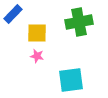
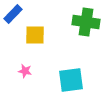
green cross: moved 7 px right; rotated 20 degrees clockwise
yellow square: moved 2 px left, 2 px down
pink star: moved 12 px left, 15 px down
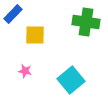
cyan square: rotated 32 degrees counterclockwise
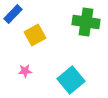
yellow square: rotated 30 degrees counterclockwise
pink star: rotated 16 degrees counterclockwise
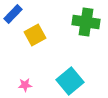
pink star: moved 14 px down
cyan square: moved 1 px left, 1 px down
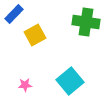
blue rectangle: moved 1 px right
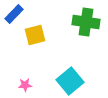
yellow square: rotated 15 degrees clockwise
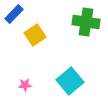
yellow square: rotated 20 degrees counterclockwise
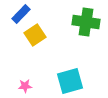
blue rectangle: moved 7 px right
cyan square: rotated 24 degrees clockwise
pink star: moved 1 px down
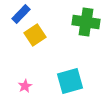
pink star: rotated 24 degrees counterclockwise
